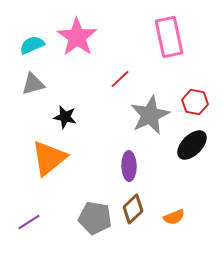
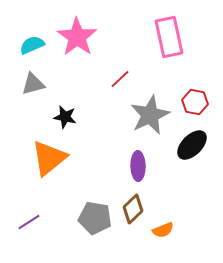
purple ellipse: moved 9 px right
orange semicircle: moved 11 px left, 13 px down
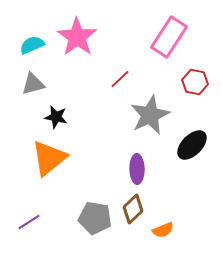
pink rectangle: rotated 45 degrees clockwise
red hexagon: moved 20 px up
black star: moved 9 px left
purple ellipse: moved 1 px left, 3 px down
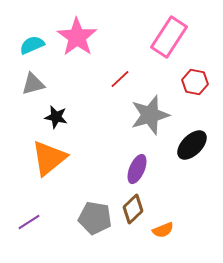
gray star: rotated 9 degrees clockwise
purple ellipse: rotated 24 degrees clockwise
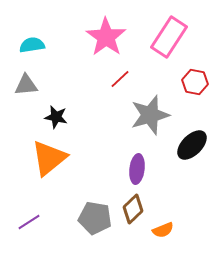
pink star: moved 29 px right
cyan semicircle: rotated 15 degrees clockwise
gray triangle: moved 7 px left, 1 px down; rotated 10 degrees clockwise
purple ellipse: rotated 16 degrees counterclockwise
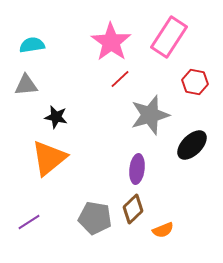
pink star: moved 5 px right, 5 px down
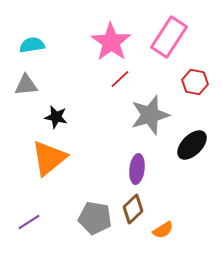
orange semicircle: rotated 10 degrees counterclockwise
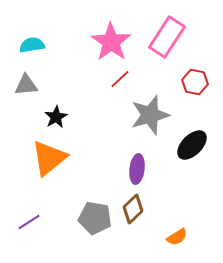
pink rectangle: moved 2 px left
black star: rotated 30 degrees clockwise
orange semicircle: moved 14 px right, 7 px down
